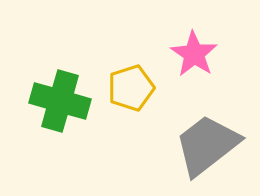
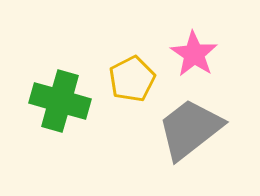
yellow pentagon: moved 1 px right, 9 px up; rotated 9 degrees counterclockwise
gray trapezoid: moved 17 px left, 16 px up
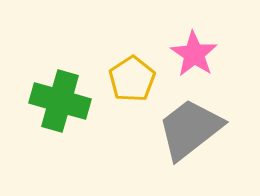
yellow pentagon: rotated 6 degrees counterclockwise
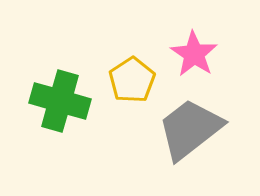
yellow pentagon: moved 1 px down
